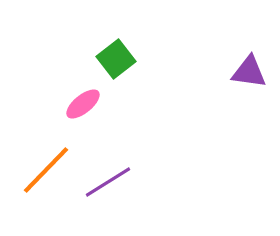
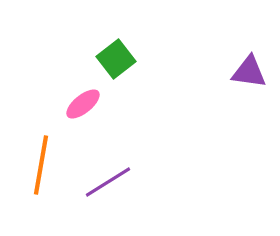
orange line: moved 5 px left, 5 px up; rotated 34 degrees counterclockwise
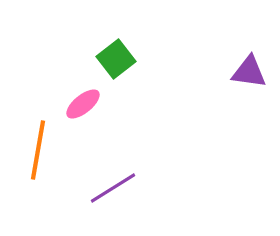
orange line: moved 3 px left, 15 px up
purple line: moved 5 px right, 6 px down
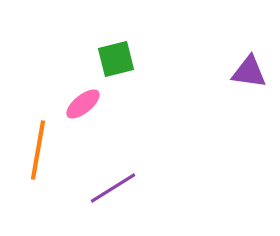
green square: rotated 24 degrees clockwise
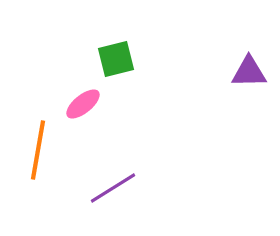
purple triangle: rotated 9 degrees counterclockwise
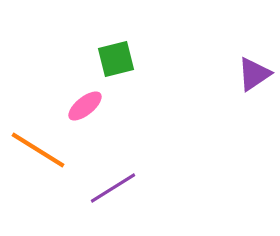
purple triangle: moved 5 px right, 2 px down; rotated 33 degrees counterclockwise
pink ellipse: moved 2 px right, 2 px down
orange line: rotated 68 degrees counterclockwise
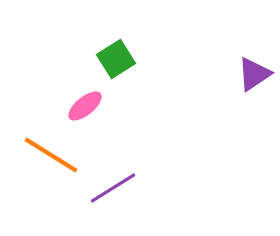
green square: rotated 18 degrees counterclockwise
orange line: moved 13 px right, 5 px down
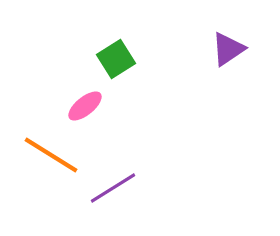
purple triangle: moved 26 px left, 25 px up
